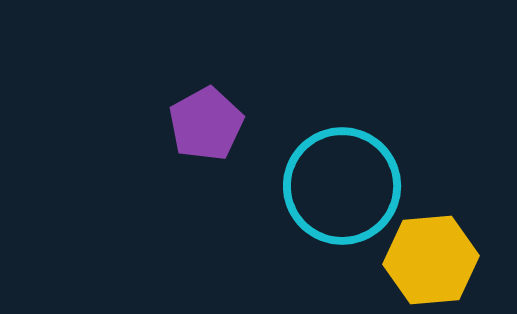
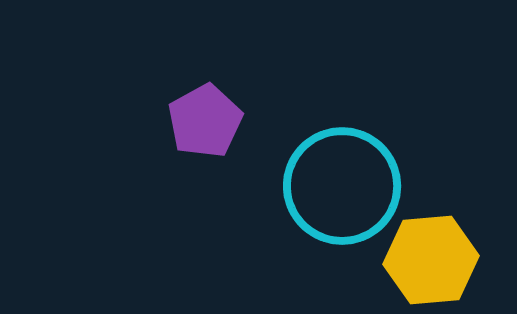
purple pentagon: moved 1 px left, 3 px up
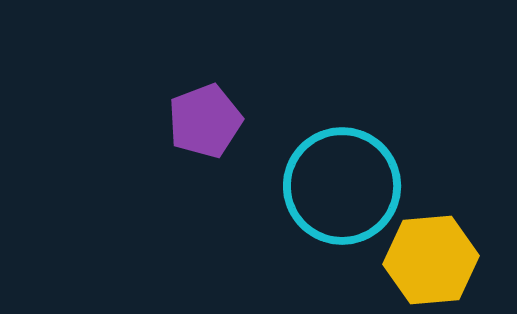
purple pentagon: rotated 8 degrees clockwise
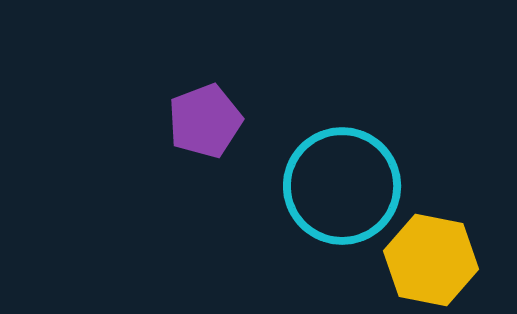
yellow hexagon: rotated 16 degrees clockwise
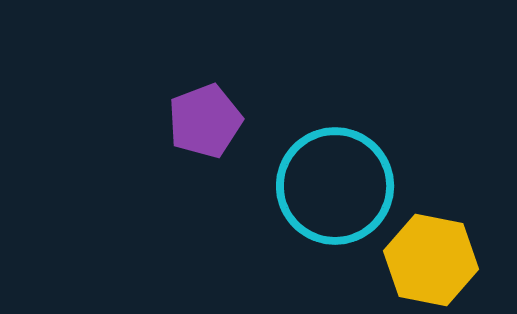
cyan circle: moved 7 px left
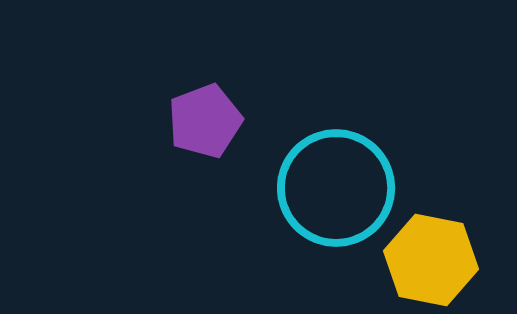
cyan circle: moved 1 px right, 2 px down
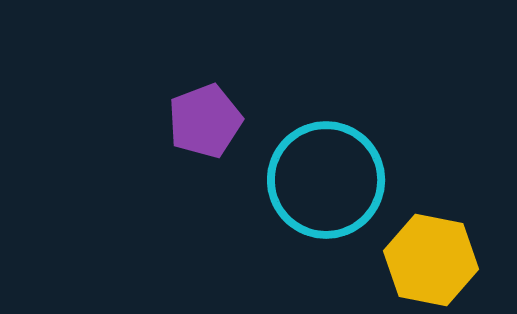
cyan circle: moved 10 px left, 8 px up
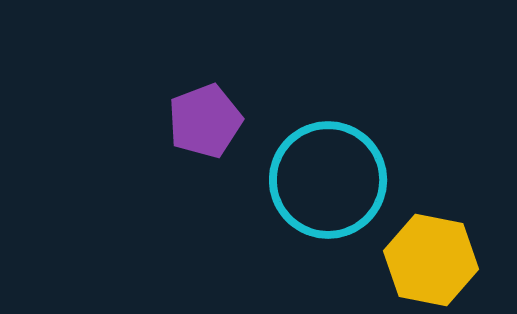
cyan circle: moved 2 px right
